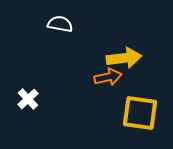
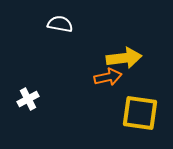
white cross: rotated 15 degrees clockwise
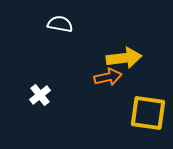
white cross: moved 12 px right, 4 px up; rotated 10 degrees counterclockwise
yellow square: moved 8 px right
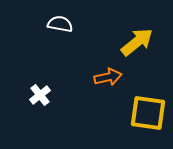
yellow arrow: moved 13 px right, 16 px up; rotated 32 degrees counterclockwise
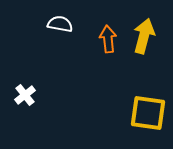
yellow arrow: moved 7 px right, 6 px up; rotated 36 degrees counterclockwise
orange arrow: moved 38 px up; rotated 84 degrees counterclockwise
white cross: moved 15 px left
